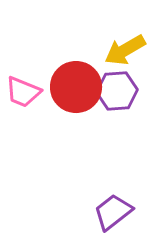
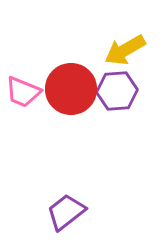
red circle: moved 5 px left, 2 px down
purple trapezoid: moved 47 px left
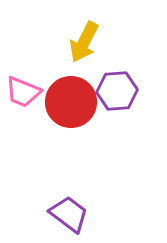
yellow arrow: moved 41 px left, 8 px up; rotated 33 degrees counterclockwise
red circle: moved 13 px down
purple trapezoid: moved 3 px right, 2 px down; rotated 75 degrees clockwise
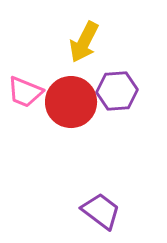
pink trapezoid: moved 2 px right
purple trapezoid: moved 32 px right, 3 px up
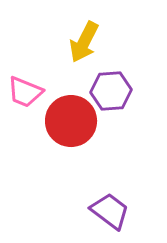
purple hexagon: moved 6 px left
red circle: moved 19 px down
purple trapezoid: moved 9 px right
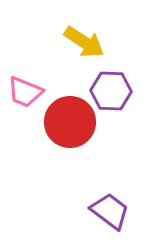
yellow arrow: rotated 84 degrees counterclockwise
purple hexagon: rotated 6 degrees clockwise
red circle: moved 1 px left, 1 px down
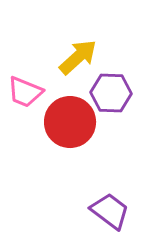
yellow arrow: moved 6 px left, 15 px down; rotated 75 degrees counterclockwise
purple hexagon: moved 2 px down
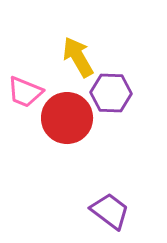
yellow arrow: rotated 78 degrees counterclockwise
red circle: moved 3 px left, 4 px up
